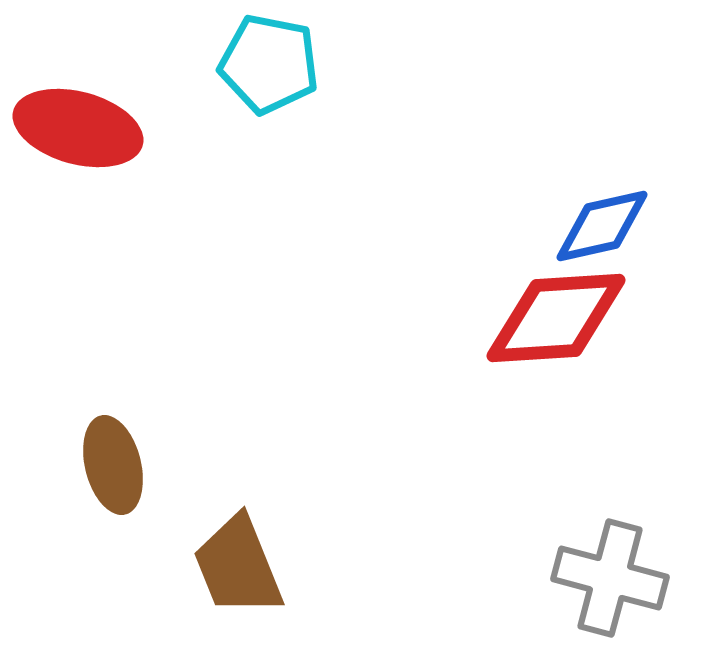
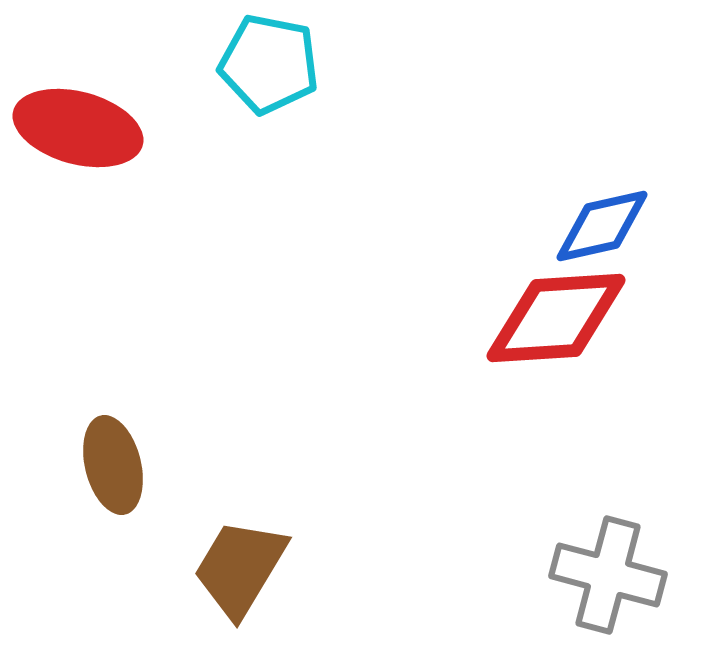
brown trapezoid: moved 2 px right, 2 px down; rotated 53 degrees clockwise
gray cross: moved 2 px left, 3 px up
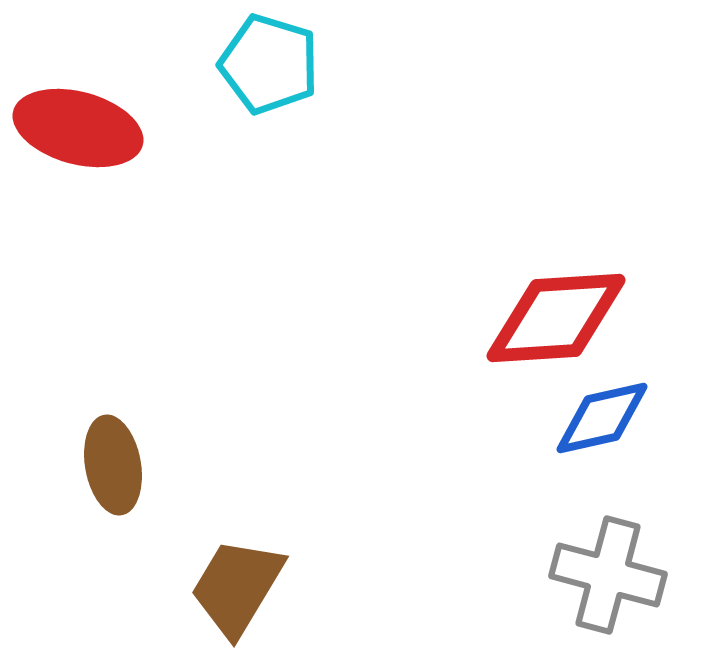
cyan pentagon: rotated 6 degrees clockwise
blue diamond: moved 192 px down
brown ellipse: rotated 4 degrees clockwise
brown trapezoid: moved 3 px left, 19 px down
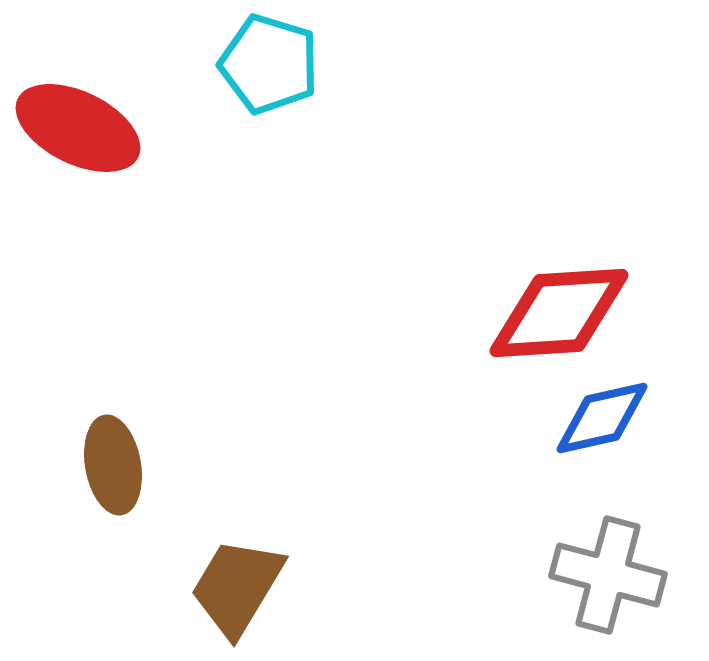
red ellipse: rotated 11 degrees clockwise
red diamond: moved 3 px right, 5 px up
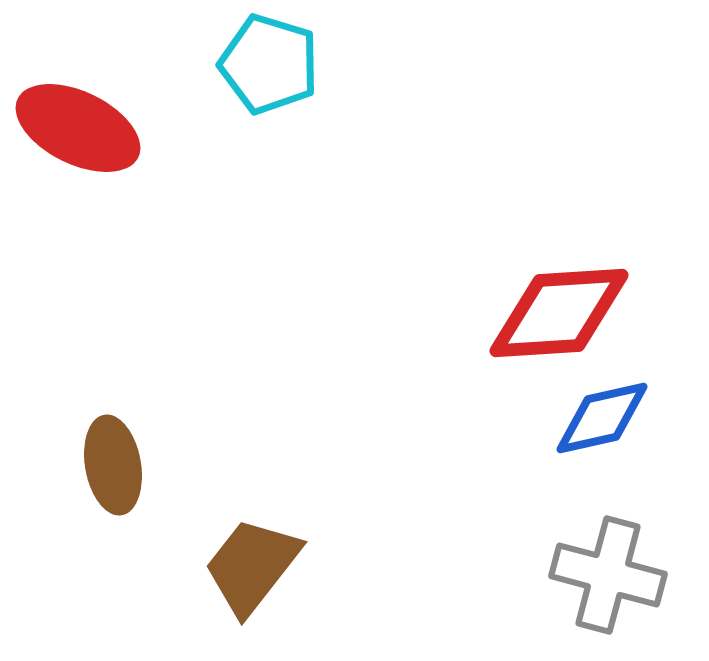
brown trapezoid: moved 15 px right, 21 px up; rotated 7 degrees clockwise
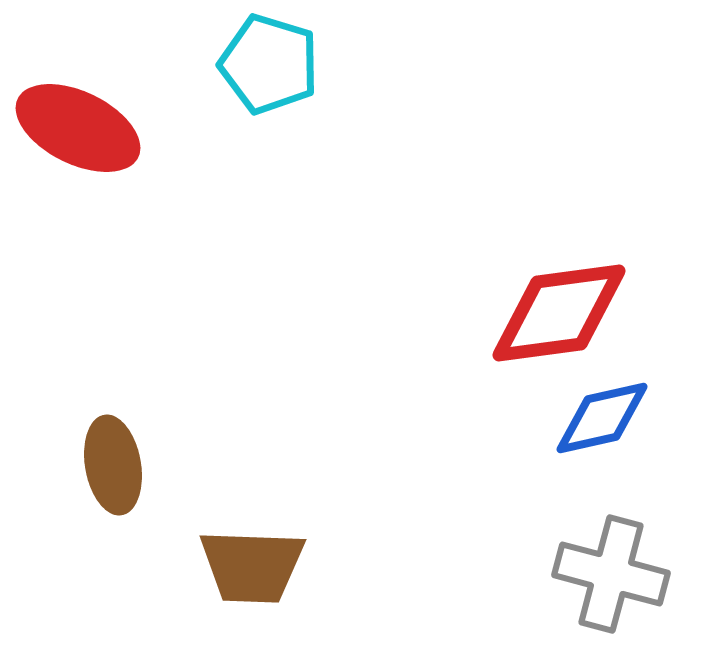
red diamond: rotated 4 degrees counterclockwise
brown trapezoid: rotated 126 degrees counterclockwise
gray cross: moved 3 px right, 1 px up
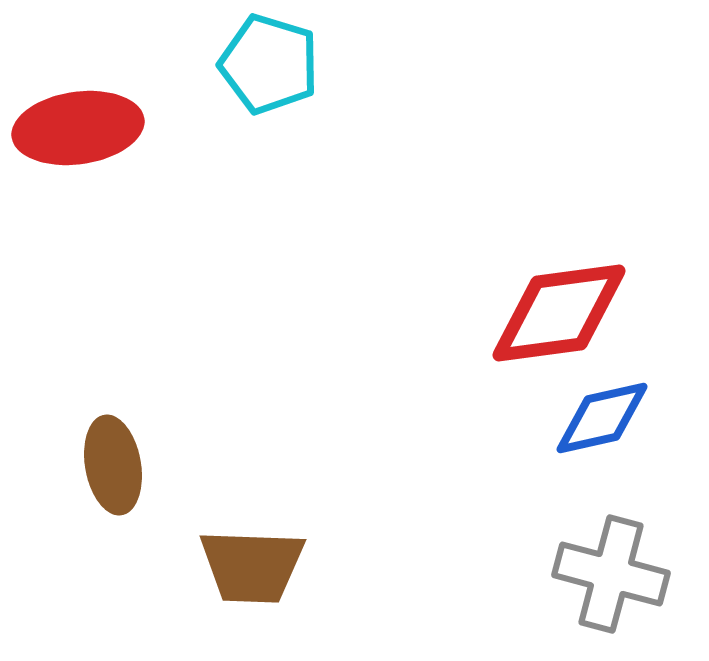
red ellipse: rotated 34 degrees counterclockwise
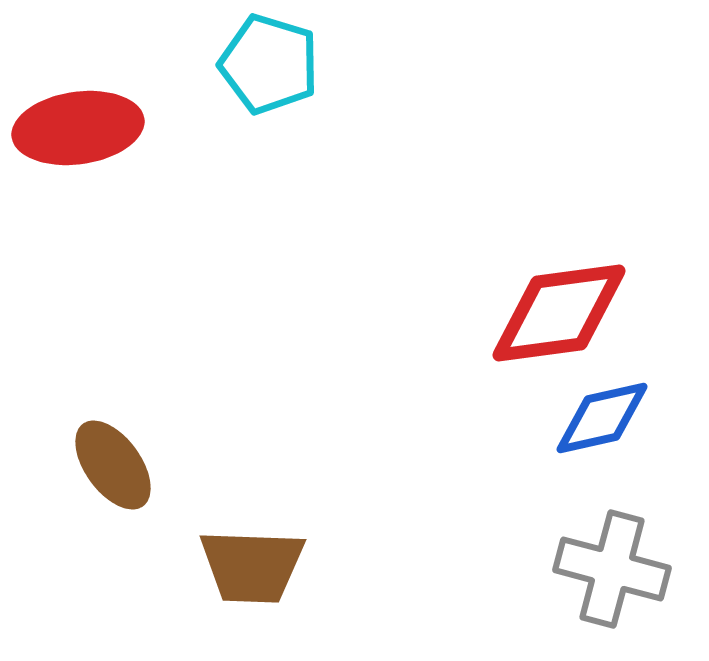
brown ellipse: rotated 26 degrees counterclockwise
gray cross: moved 1 px right, 5 px up
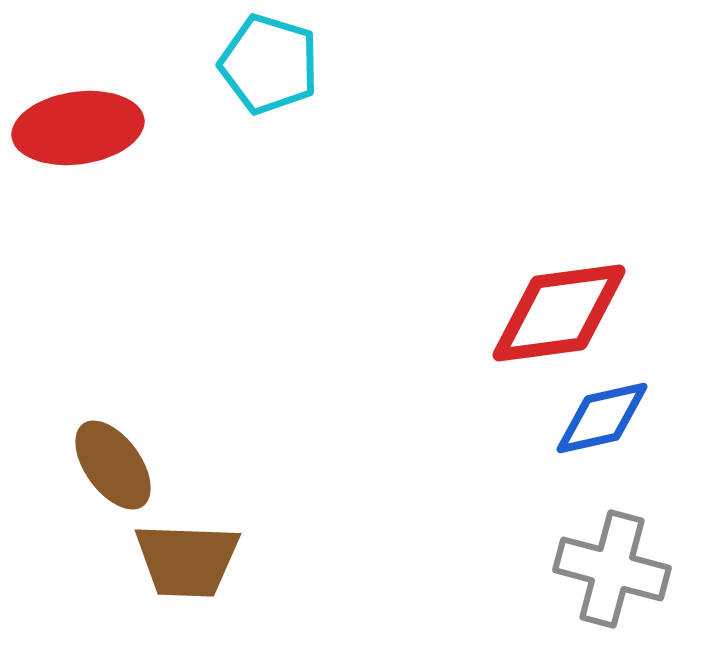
brown trapezoid: moved 65 px left, 6 px up
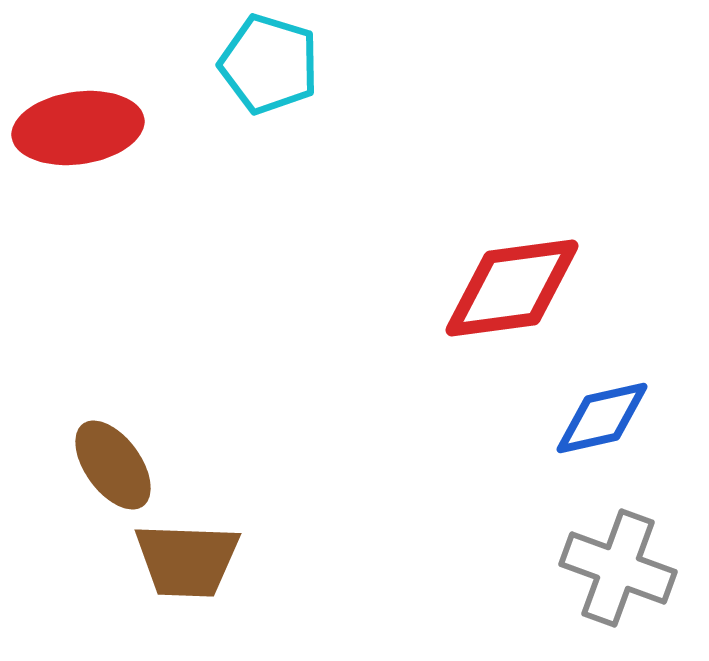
red diamond: moved 47 px left, 25 px up
gray cross: moved 6 px right, 1 px up; rotated 5 degrees clockwise
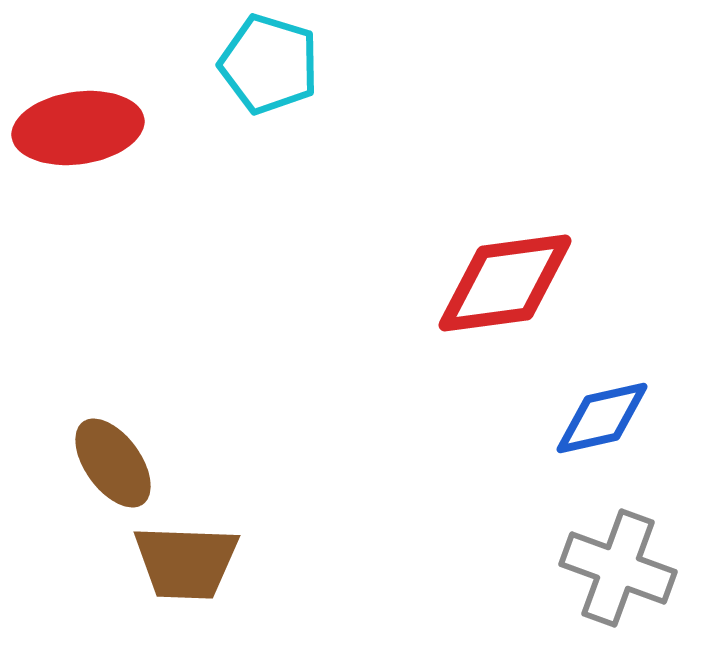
red diamond: moved 7 px left, 5 px up
brown ellipse: moved 2 px up
brown trapezoid: moved 1 px left, 2 px down
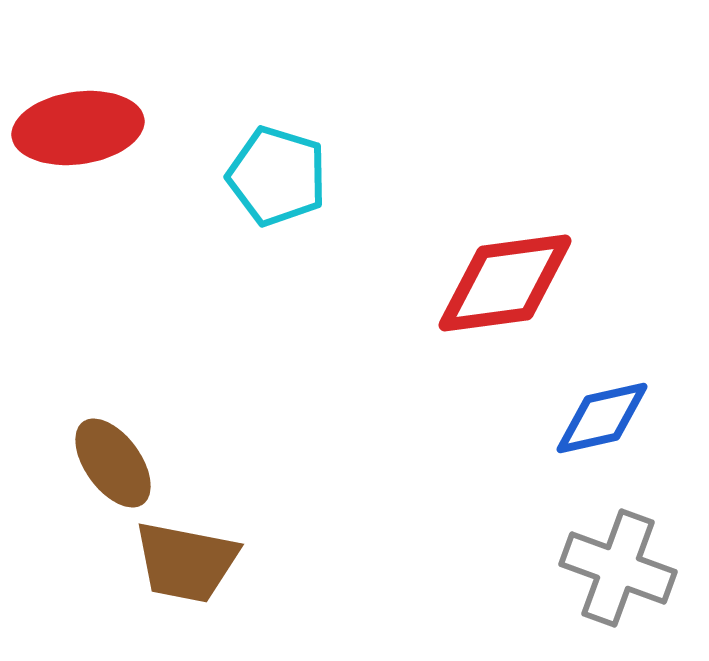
cyan pentagon: moved 8 px right, 112 px down
brown trapezoid: rotated 9 degrees clockwise
